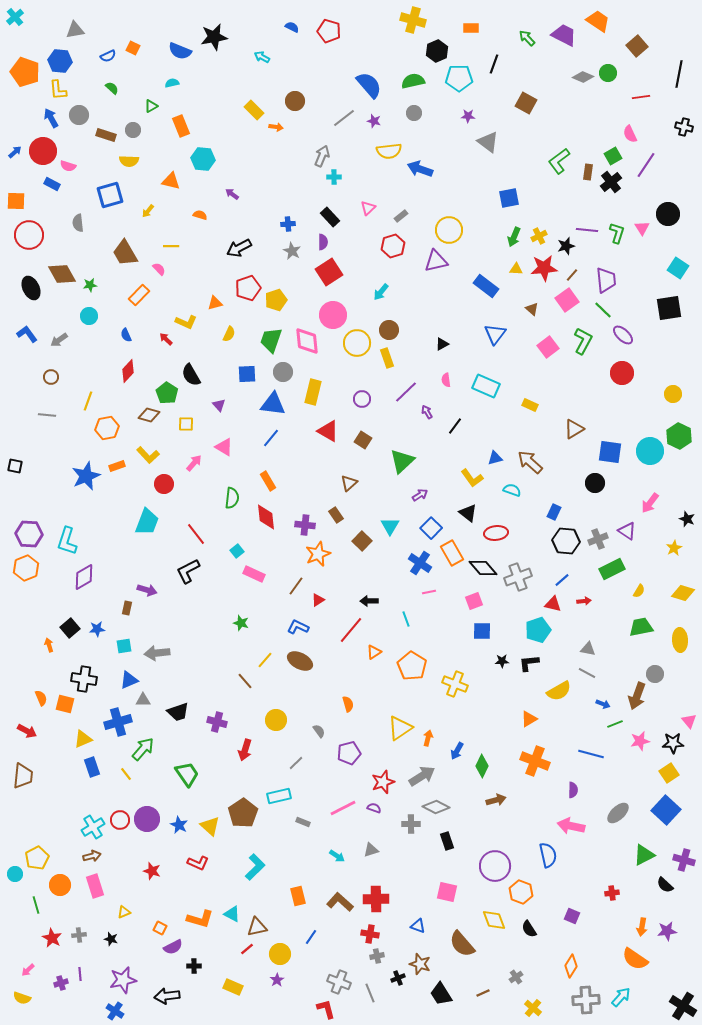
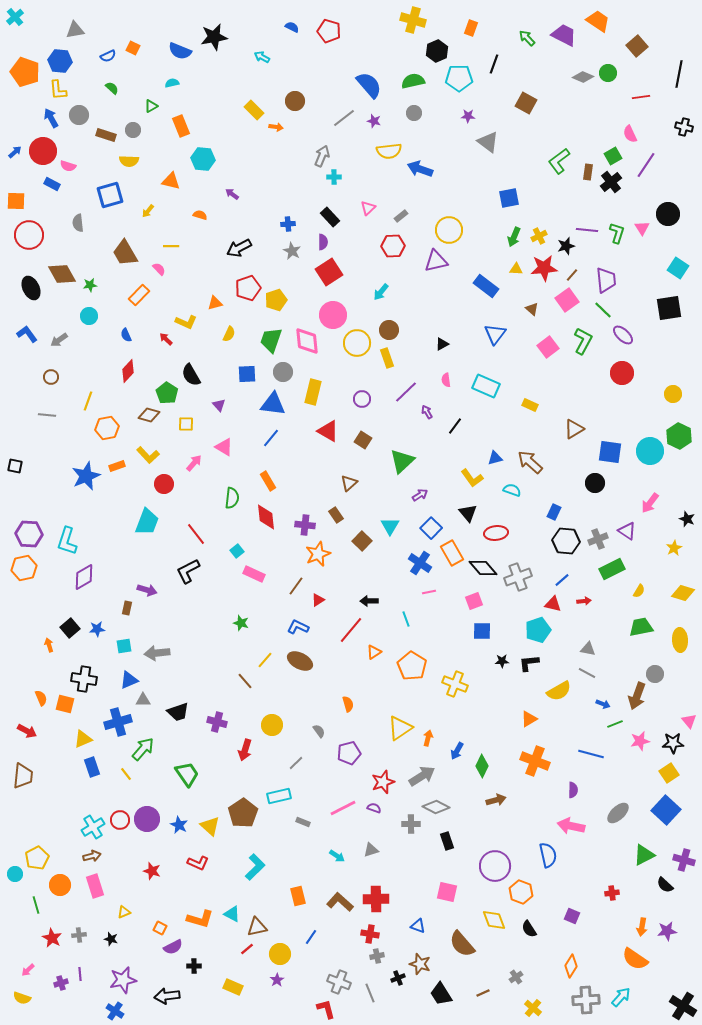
orange rectangle at (471, 28): rotated 70 degrees counterclockwise
red hexagon at (393, 246): rotated 15 degrees clockwise
black triangle at (468, 513): rotated 12 degrees clockwise
orange hexagon at (26, 568): moved 2 px left; rotated 10 degrees clockwise
yellow circle at (276, 720): moved 4 px left, 5 px down
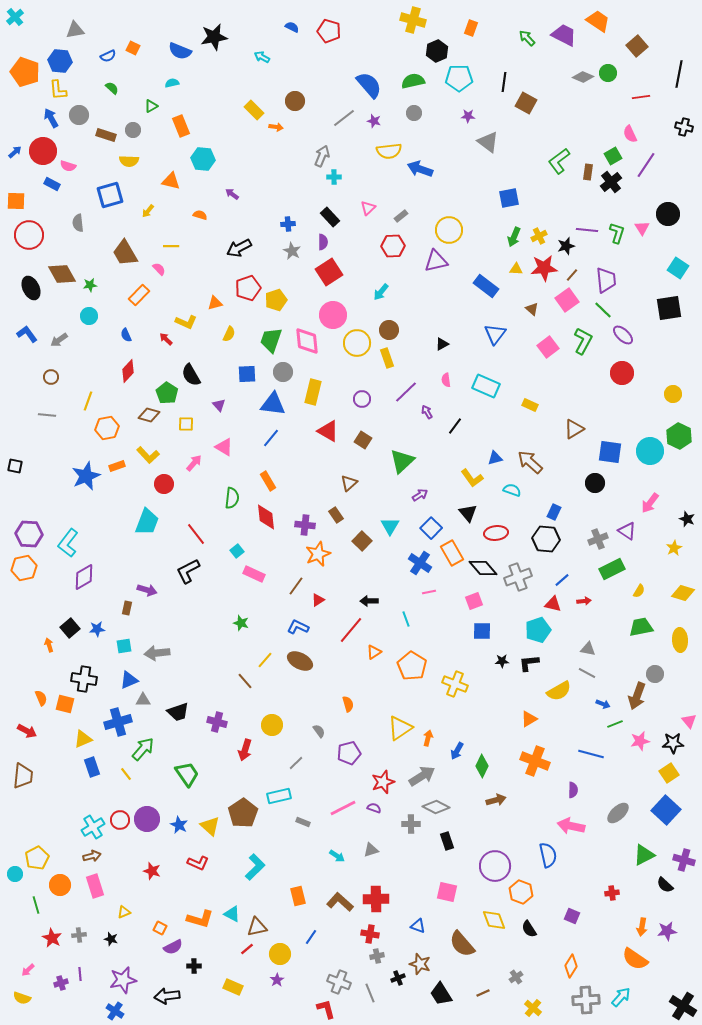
black line at (494, 64): moved 10 px right, 18 px down; rotated 12 degrees counterclockwise
cyan L-shape at (67, 541): moved 1 px right, 2 px down; rotated 20 degrees clockwise
black hexagon at (566, 541): moved 20 px left, 2 px up
